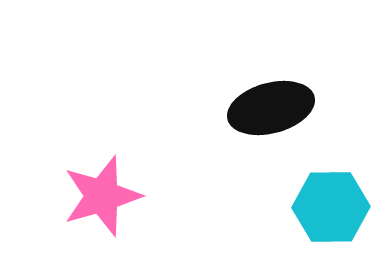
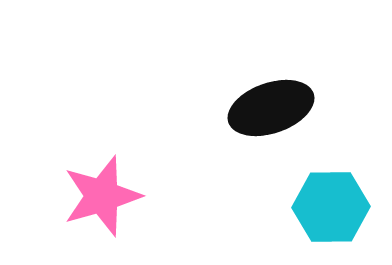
black ellipse: rotated 4 degrees counterclockwise
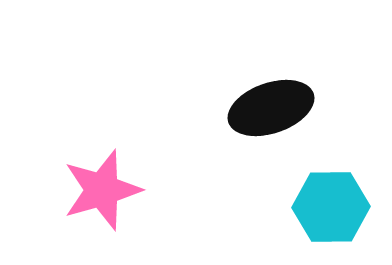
pink star: moved 6 px up
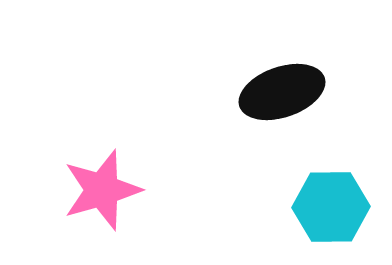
black ellipse: moved 11 px right, 16 px up
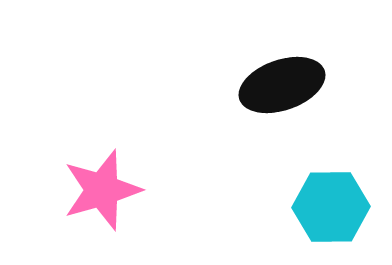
black ellipse: moved 7 px up
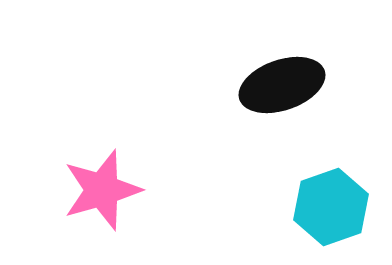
cyan hexagon: rotated 18 degrees counterclockwise
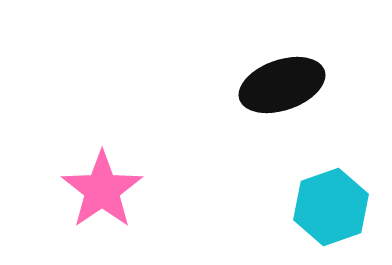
pink star: rotated 18 degrees counterclockwise
